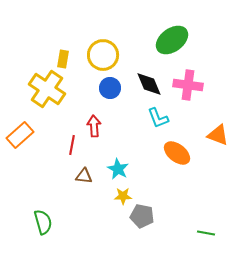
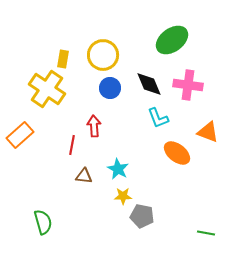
orange triangle: moved 10 px left, 3 px up
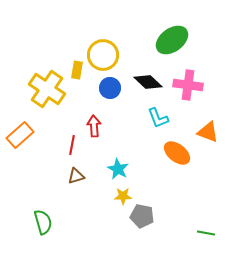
yellow rectangle: moved 14 px right, 11 px down
black diamond: moved 1 px left, 2 px up; rotated 24 degrees counterclockwise
brown triangle: moved 8 px left; rotated 24 degrees counterclockwise
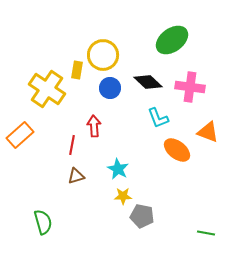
pink cross: moved 2 px right, 2 px down
orange ellipse: moved 3 px up
